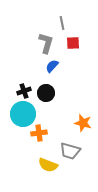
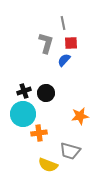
gray line: moved 1 px right
red square: moved 2 px left
blue semicircle: moved 12 px right, 6 px up
orange star: moved 3 px left, 7 px up; rotated 24 degrees counterclockwise
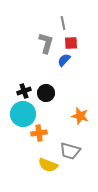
orange star: rotated 24 degrees clockwise
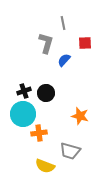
red square: moved 14 px right
yellow semicircle: moved 3 px left, 1 px down
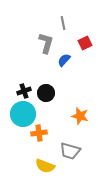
red square: rotated 24 degrees counterclockwise
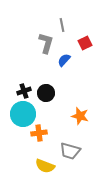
gray line: moved 1 px left, 2 px down
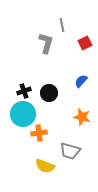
blue semicircle: moved 17 px right, 21 px down
black circle: moved 3 px right
orange star: moved 2 px right, 1 px down
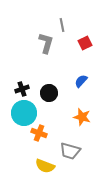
black cross: moved 2 px left, 2 px up
cyan circle: moved 1 px right, 1 px up
orange cross: rotated 28 degrees clockwise
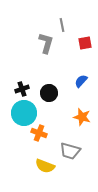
red square: rotated 16 degrees clockwise
